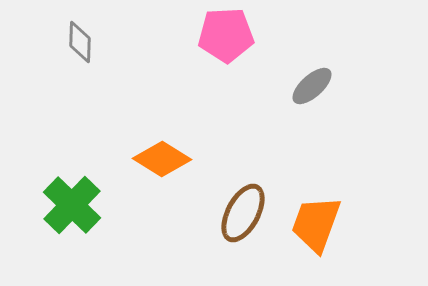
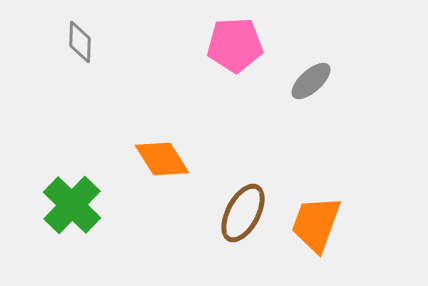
pink pentagon: moved 9 px right, 10 px down
gray ellipse: moved 1 px left, 5 px up
orange diamond: rotated 26 degrees clockwise
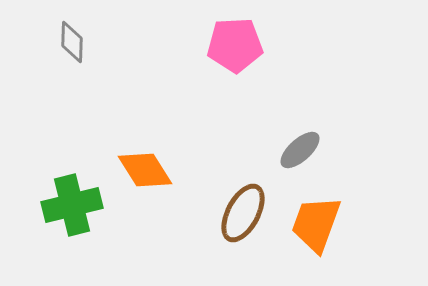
gray diamond: moved 8 px left
gray ellipse: moved 11 px left, 69 px down
orange diamond: moved 17 px left, 11 px down
green cross: rotated 32 degrees clockwise
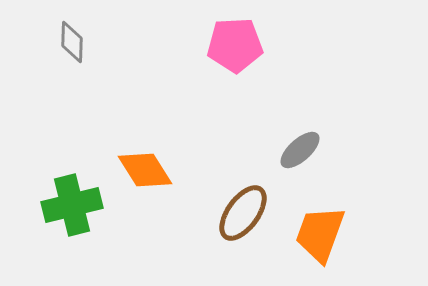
brown ellipse: rotated 8 degrees clockwise
orange trapezoid: moved 4 px right, 10 px down
